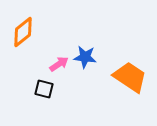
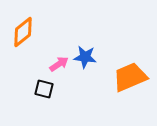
orange trapezoid: rotated 57 degrees counterclockwise
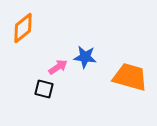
orange diamond: moved 4 px up
pink arrow: moved 1 px left, 3 px down
orange trapezoid: rotated 39 degrees clockwise
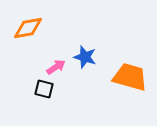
orange diamond: moved 5 px right; rotated 28 degrees clockwise
blue star: rotated 10 degrees clockwise
pink arrow: moved 2 px left
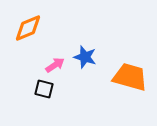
orange diamond: rotated 12 degrees counterclockwise
pink arrow: moved 1 px left, 2 px up
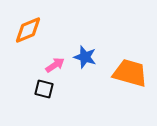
orange diamond: moved 2 px down
orange trapezoid: moved 4 px up
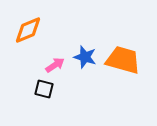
orange trapezoid: moved 7 px left, 13 px up
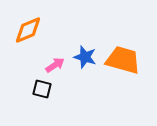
black square: moved 2 px left
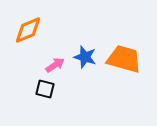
orange trapezoid: moved 1 px right, 1 px up
black square: moved 3 px right
